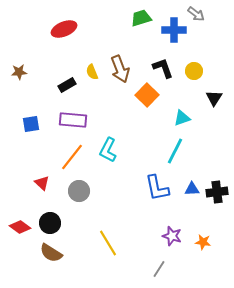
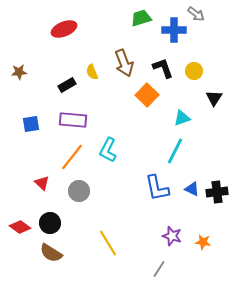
brown arrow: moved 4 px right, 6 px up
blue triangle: rotated 28 degrees clockwise
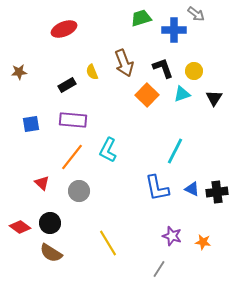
cyan triangle: moved 24 px up
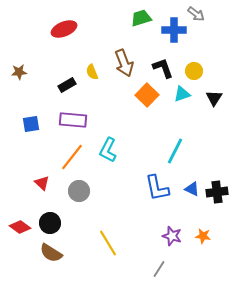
orange star: moved 6 px up
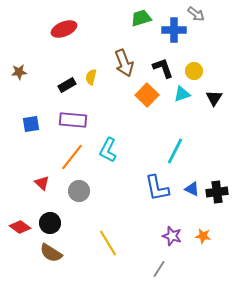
yellow semicircle: moved 1 px left, 5 px down; rotated 35 degrees clockwise
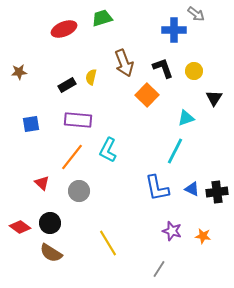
green trapezoid: moved 39 px left
cyan triangle: moved 4 px right, 24 px down
purple rectangle: moved 5 px right
purple star: moved 5 px up
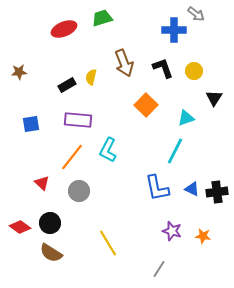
orange square: moved 1 px left, 10 px down
